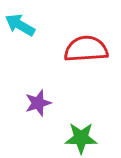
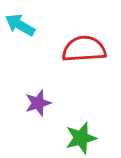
red semicircle: moved 2 px left
green star: rotated 16 degrees counterclockwise
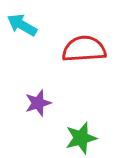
cyan arrow: moved 2 px right
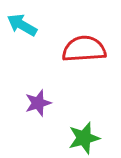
green star: moved 3 px right
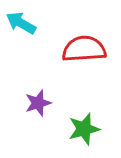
cyan arrow: moved 1 px left, 2 px up
green star: moved 9 px up
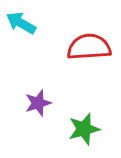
red semicircle: moved 5 px right, 2 px up
